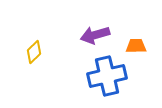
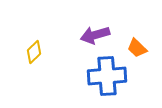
orange trapezoid: moved 1 px right, 2 px down; rotated 135 degrees counterclockwise
blue cross: rotated 9 degrees clockwise
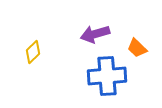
purple arrow: moved 1 px up
yellow diamond: moved 1 px left
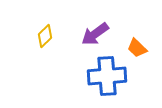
purple arrow: rotated 20 degrees counterclockwise
yellow diamond: moved 12 px right, 16 px up
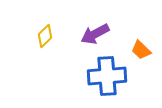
purple arrow: rotated 8 degrees clockwise
orange trapezoid: moved 4 px right, 2 px down
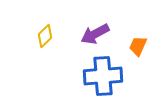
orange trapezoid: moved 3 px left, 4 px up; rotated 70 degrees clockwise
blue cross: moved 4 px left
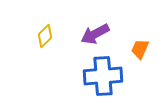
orange trapezoid: moved 2 px right, 3 px down
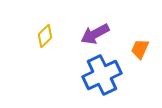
blue cross: moved 1 px left, 1 px up; rotated 21 degrees counterclockwise
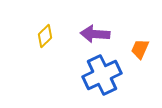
purple arrow: rotated 32 degrees clockwise
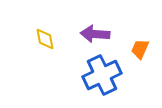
yellow diamond: moved 3 px down; rotated 55 degrees counterclockwise
